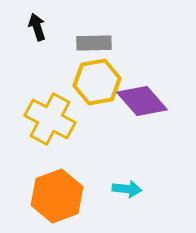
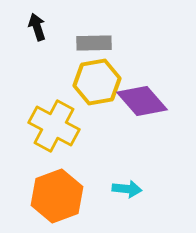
yellow cross: moved 4 px right, 7 px down
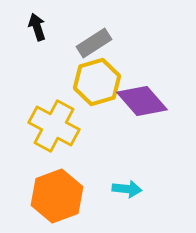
gray rectangle: rotated 32 degrees counterclockwise
yellow hexagon: rotated 6 degrees counterclockwise
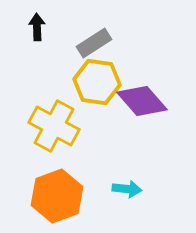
black arrow: rotated 16 degrees clockwise
yellow hexagon: rotated 24 degrees clockwise
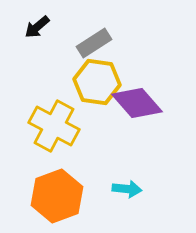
black arrow: rotated 128 degrees counterclockwise
purple diamond: moved 5 px left, 2 px down
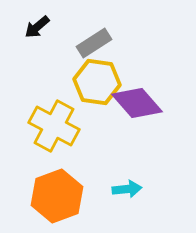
cyan arrow: rotated 12 degrees counterclockwise
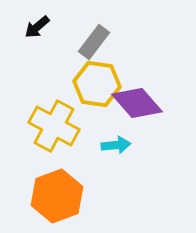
gray rectangle: moved 1 px up; rotated 20 degrees counterclockwise
yellow hexagon: moved 2 px down
cyan arrow: moved 11 px left, 44 px up
